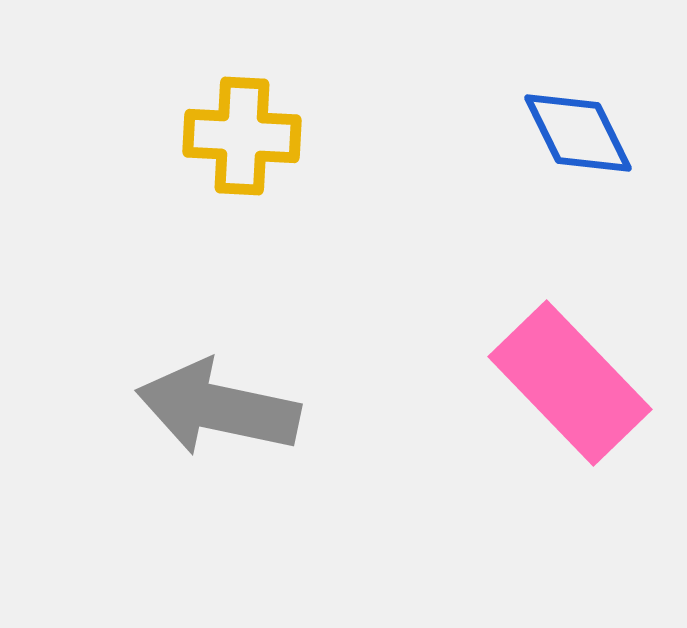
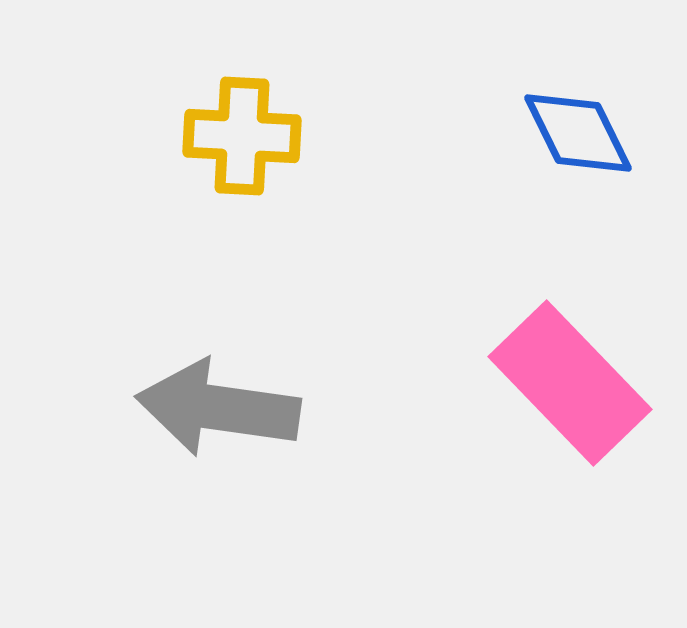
gray arrow: rotated 4 degrees counterclockwise
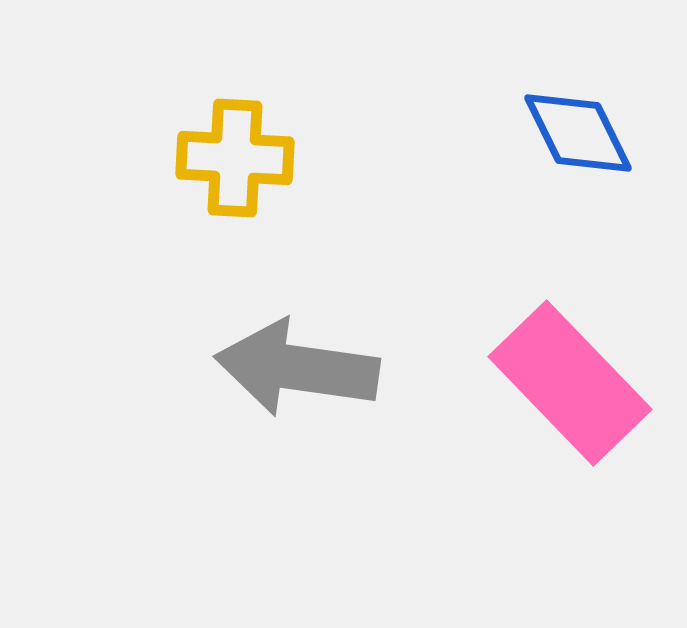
yellow cross: moved 7 px left, 22 px down
gray arrow: moved 79 px right, 40 px up
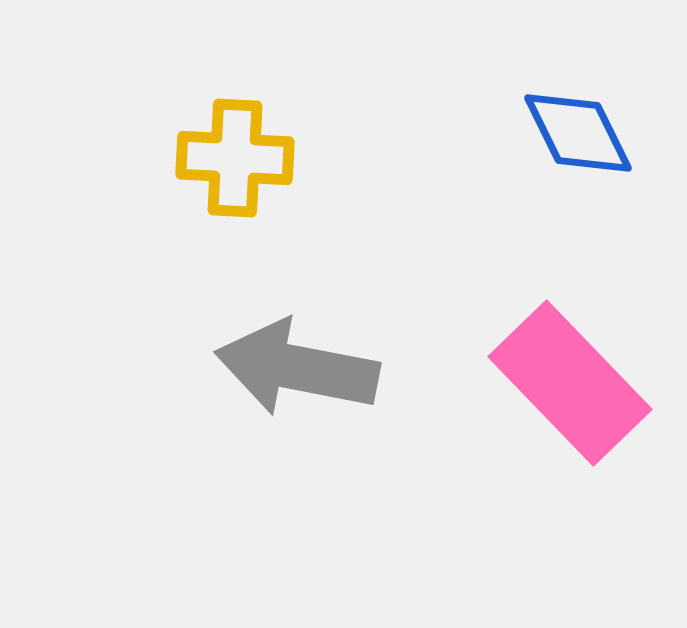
gray arrow: rotated 3 degrees clockwise
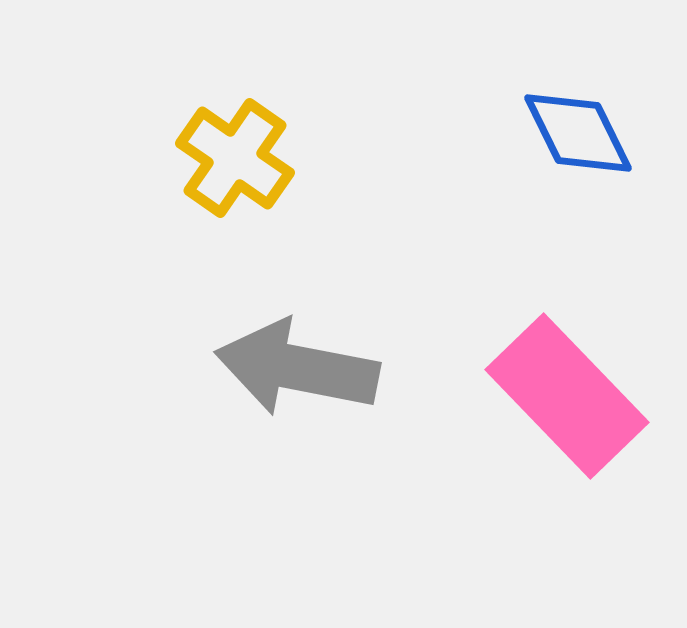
yellow cross: rotated 32 degrees clockwise
pink rectangle: moved 3 px left, 13 px down
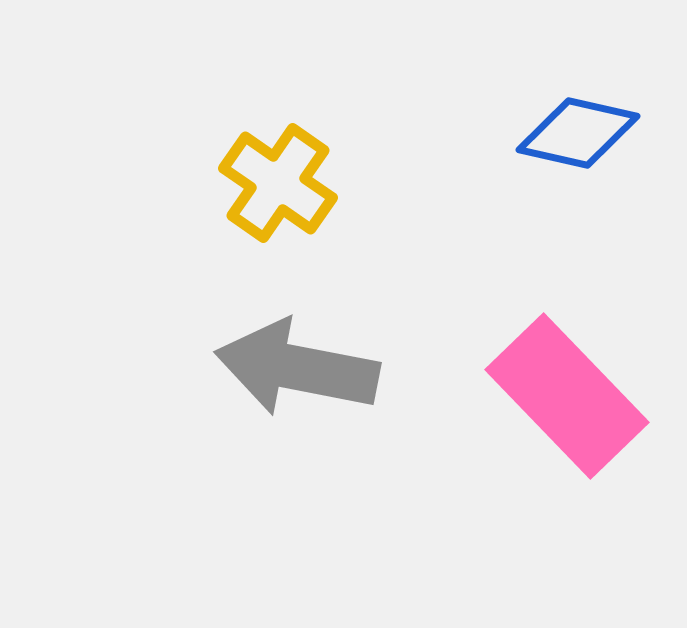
blue diamond: rotated 51 degrees counterclockwise
yellow cross: moved 43 px right, 25 px down
